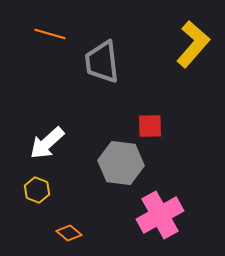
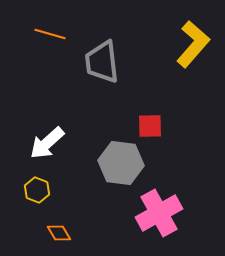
pink cross: moved 1 px left, 2 px up
orange diamond: moved 10 px left; rotated 20 degrees clockwise
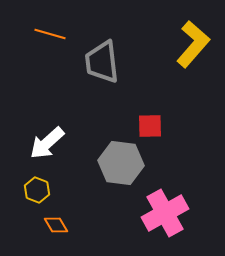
pink cross: moved 6 px right
orange diamond: moved 3 px left, 8 px up
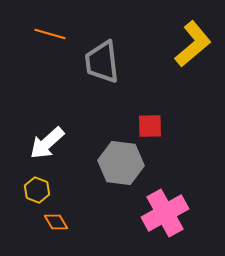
yellow L-shape: rotated 9 degrees clockwise
orange diamond: moved 3 px up
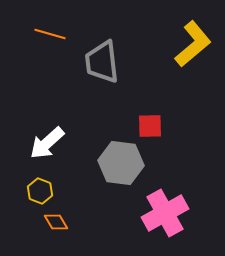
yellow hexagon: moved 3 px right, 1 px down
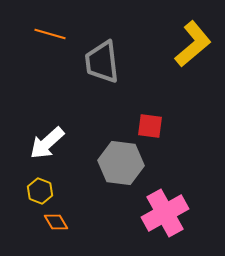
red square: rotated 8 degrees clockwise
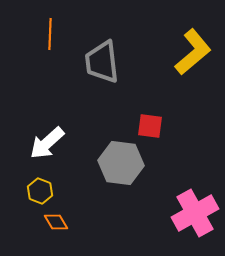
orange line: rotated 76 degrees clockwise
yellow L-shape: moved 8 px down
pink cross: moved 30 px right
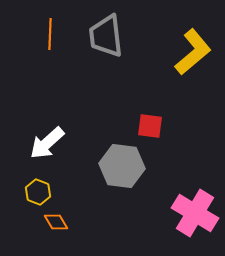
gray trapezoid: moved 4 px right, 26 px up
gray hexagon: moved 1 px right, 3 px down
yellow hexagon: moved 2 px left, 1 px down
pink cross: rotated 30 degrees counterclockwise
